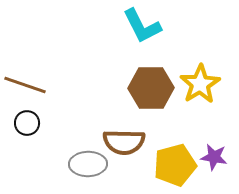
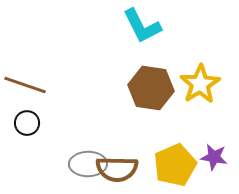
brown hexagon: rotated 9 degrees clockwise
brown semicircle: moved 7 px left, 27 px down
yellow pentagon: rotated 9 degrees counterclockwise
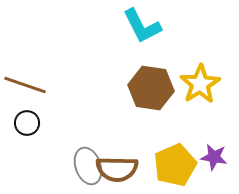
gray ellipse: moved 2 px down; rotated 72 degrees clockwise
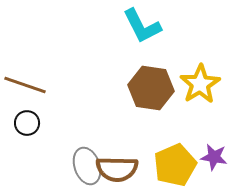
gray ellipse: moved 1 px left
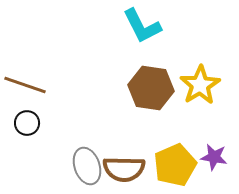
yellow star: moved 1 px down
brown semicircle: moved 7 px right
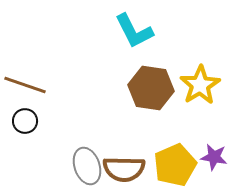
cyan L-shape: moved 8 px left, 5 px down
black circle: moved 2 px left, 2 px up
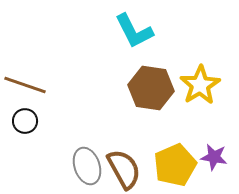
brown semicircle: rotated 120 degrees counterclockwise
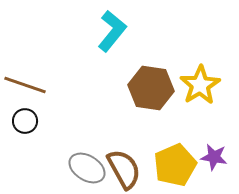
cyan L-shape: moved 22 px left; rotated 114 degrees counterclockwise
gray ellipse: moved 2 px down; rotated 39 degrees counterclockwise
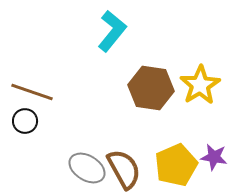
brown line: moved 7 px right, 7 px down
yellow pentagon: moved 1 px right
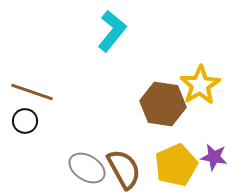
brown hexagon: moved 12 px right, 16 px down
